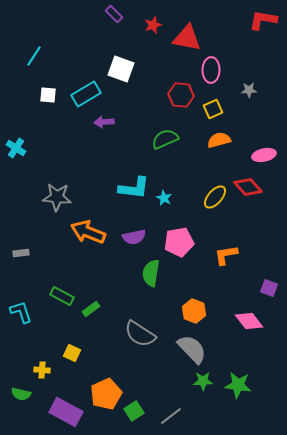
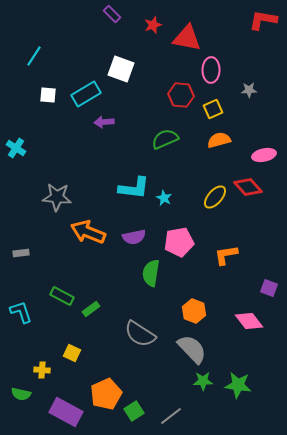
purple rectangle at (114, 14): moved 2 px left
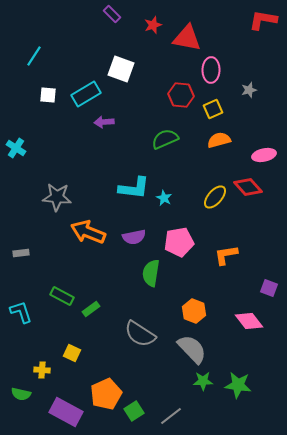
gray star at (249, 90): rotated 14 degrees counterclockwise
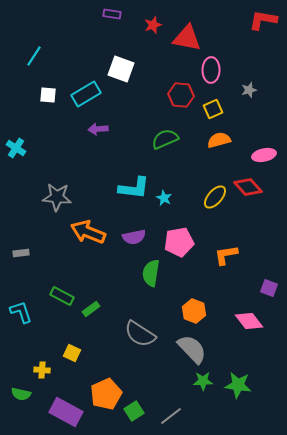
purple rectangle at (112, 14): rotated 36 degrees counterclockwise
purple arrow at (104, 122): moved 6 px left, 7 px down
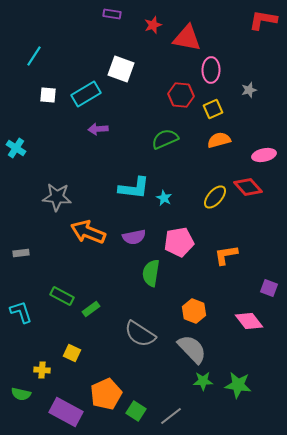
green square at (134, 411): moved 2 px right; rotated 24 degrees counterclockwise
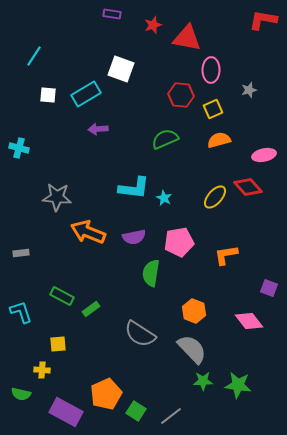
cyan cross at (16, 148): moved 3 px right; rotated 18 degrees counterclockwise
yellow square at (72, 353): moved 14 px left, 9 px up; rotated 30 degrees counterclockwise
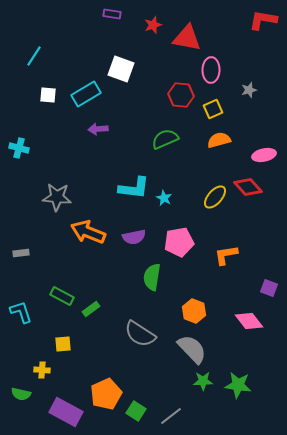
green semicircle at (151, 273): moved 1 px right, 4 px down
yellow square at (58, 344): moved 5 px right
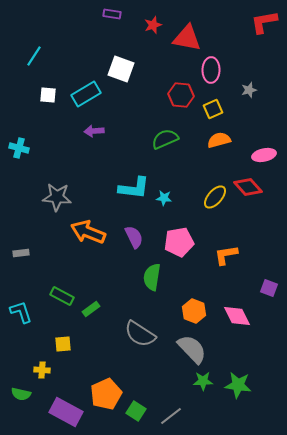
red L-shape at (263, 20): moved 1 px right, 2 px down; rotated 20 degrees counterclockwise
purple arrow at (98, 129): moved 4 px left, 2 px down
cyan star at (164, 198): rotated 21 degrees counterclockwise
purple semicircle at (134, 237): rotated 105 degrees counterclockwise
pink diamond at (249, 321): moved 12 px left, 5 px up; rotated 12 degrees clockwise
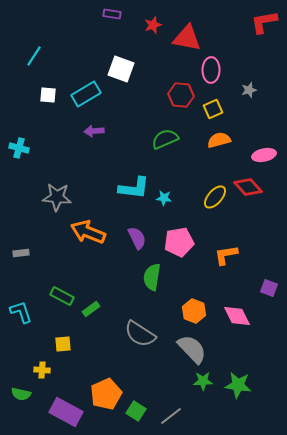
purple semicircle at (134, 237): moved 3 px right, 1 px down
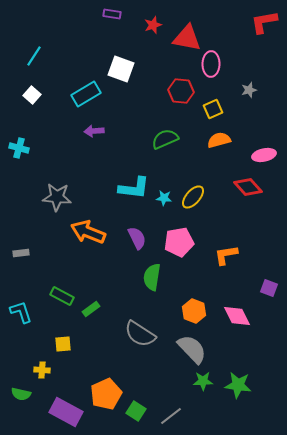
pink ellipse at (211, 70): moved 6 px up
white square at (48, 95): moved 16 px left; rotated 36 degrees clockwise
red hexagon at (181, 95): moved 4 px up
yellow ellipse at (215, 197): moved 22 px left
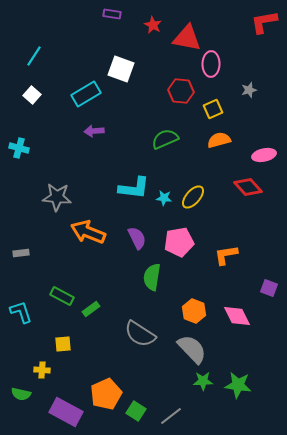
red star at (153, 25): rotated 24 degrees counterclockwise
